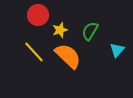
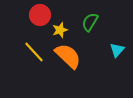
red circle: moved 2 px right
green semicircle: moved 9 px up
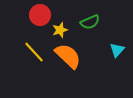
green semicircle: rotated 144 degrees counterclockwise
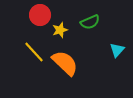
orange semicircle: moved 3 px left, 7 px down
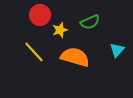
orange semicircle: moved 10 px right, 6 px up; rotated 28 degrees counterclockwise
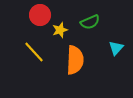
cyan triangle: moved 1 px left, 2 px up
orange semicircle: moved 3 px down; rotated 76 degrees clockwise
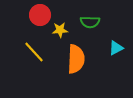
green semicircle: rotated 24 degrees clockwise
yellow star: rotated 14 degrees clockwise
cyan triangle: rotated 21 degrees clockwise
orange semicircle: moved 1 px right, 1 px up
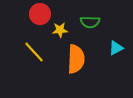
red circle: moved 1 px up
